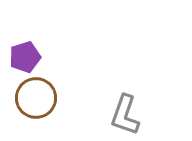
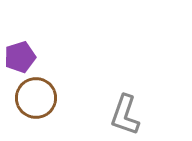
purple pentagon: moved 5 px left
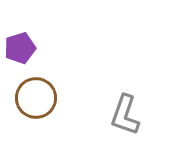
purple pentagon: moved 9 px up
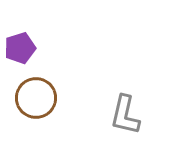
gray L-shape: rotated 6 degrees counterclockwise
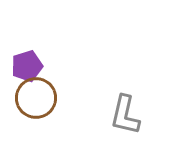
purple pentagon: moved 7 px right, 18 px down
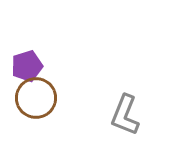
gray L-shape: rotated 9 degrees clockwise
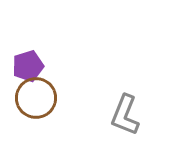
purple pentagon: moved 1 px right
